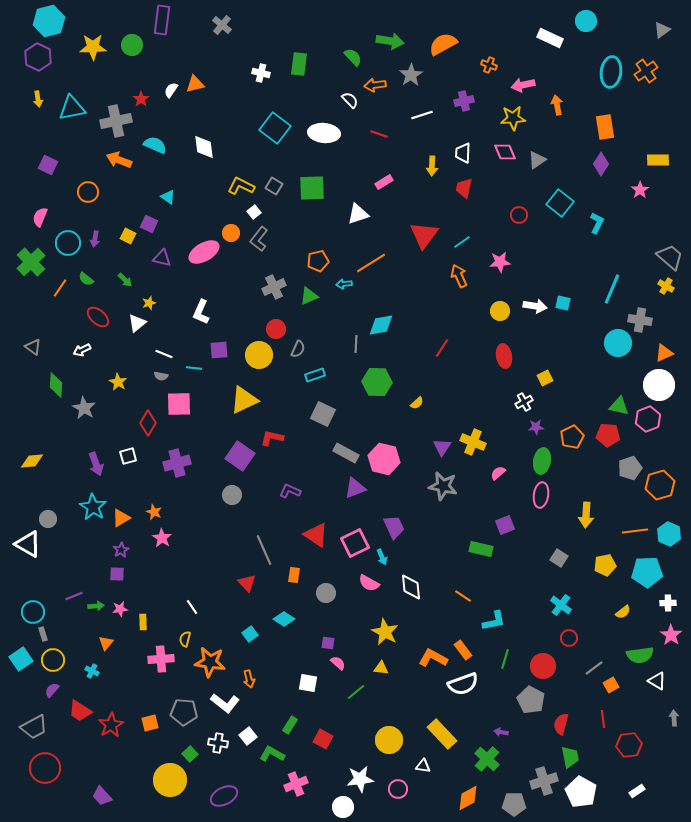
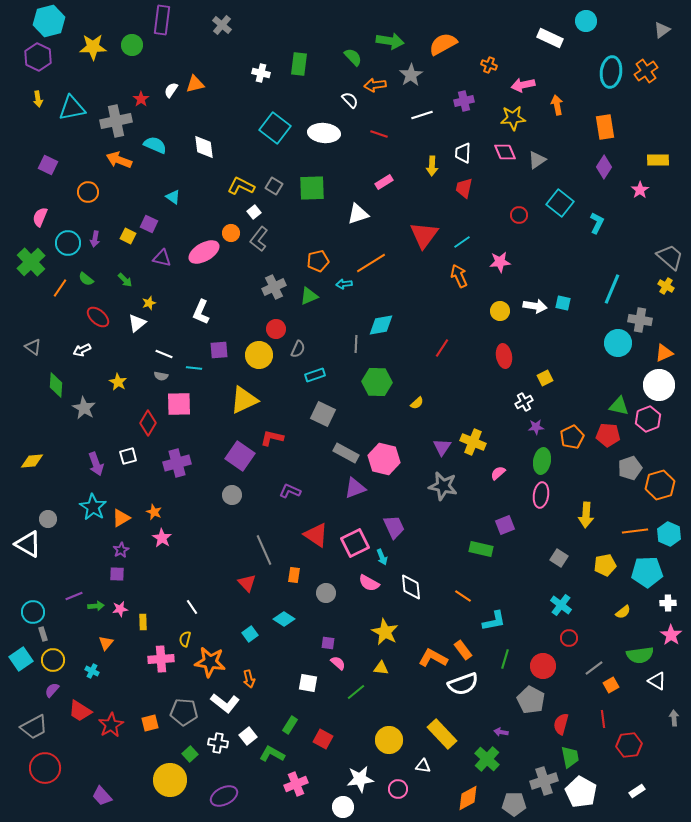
purple diamond at (601, 164): moved 3 px right, 3 px down
cyan triangle at (168, 197): moved 5 px right
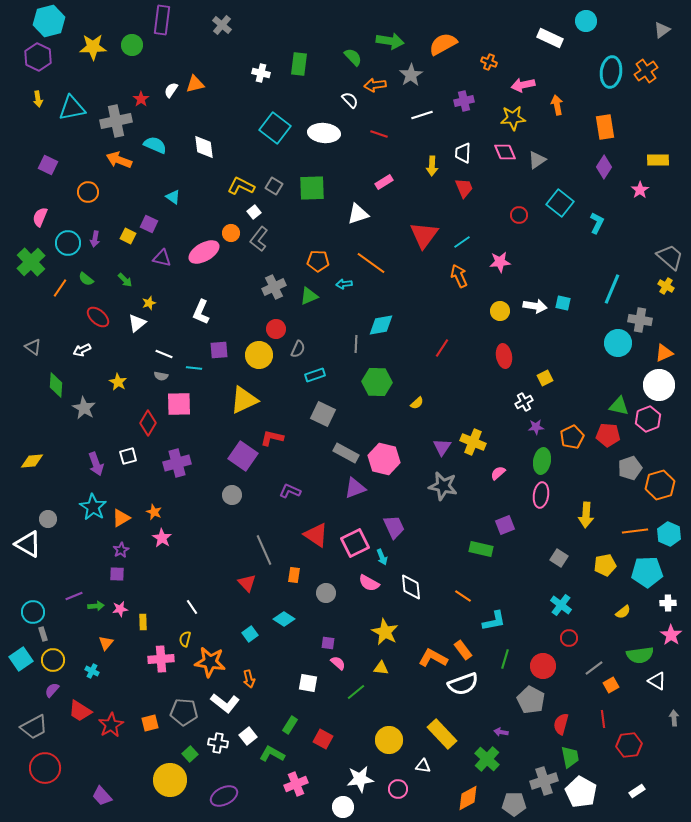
orange cross at (489, 65): moved 3 px up
red trapezoid at (464, 188): rotated 145 degrees clockwise
orange pentagon at (318, 261): rotated 15 degrees clockwise
orange line at (371, 263): rotated 68 degrees clockwise
purple square at (240, 456): moved 3 px right
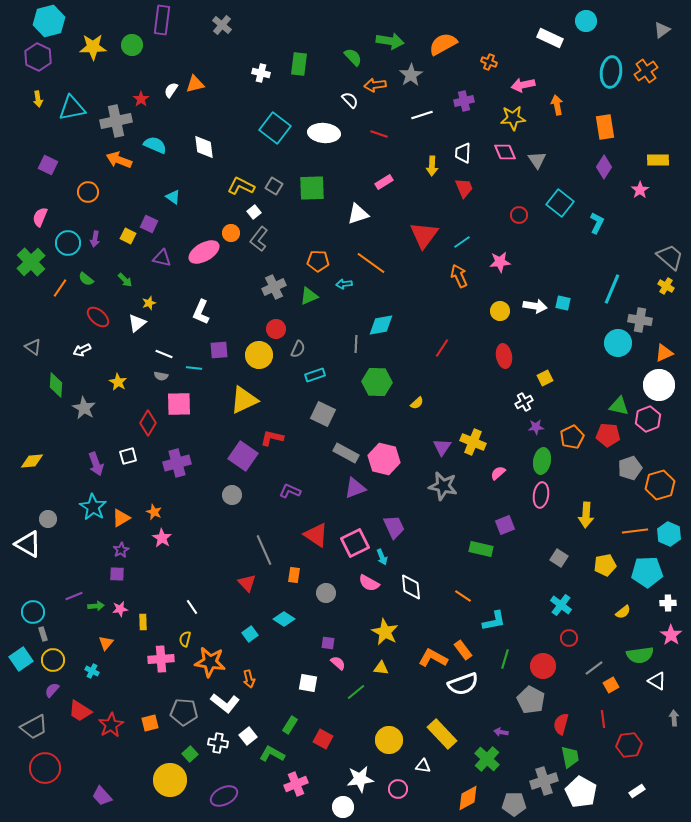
gray triangle at (537, 160): rotated 30 degrees counterclockwise
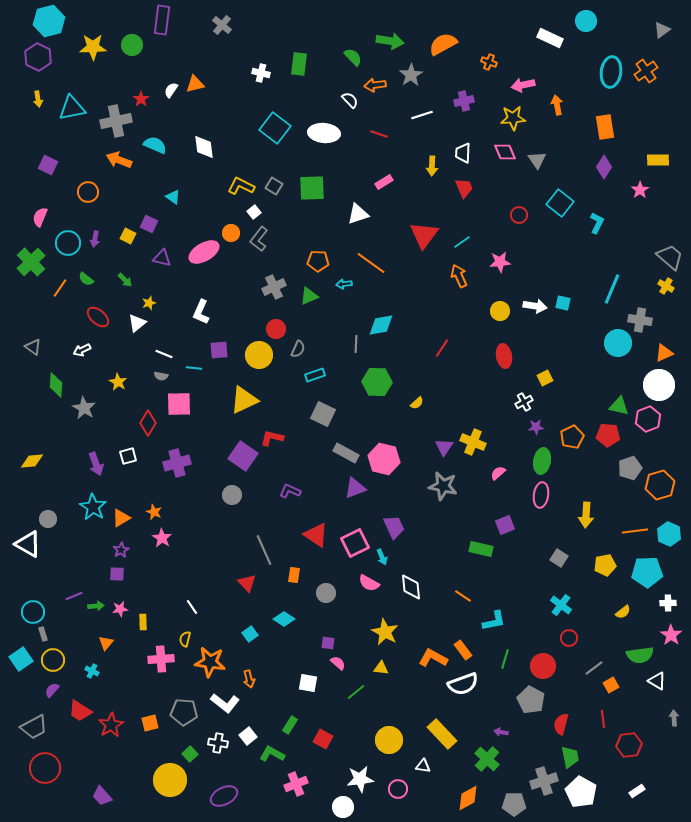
purple triangle at (442, 447): moved 2 px right
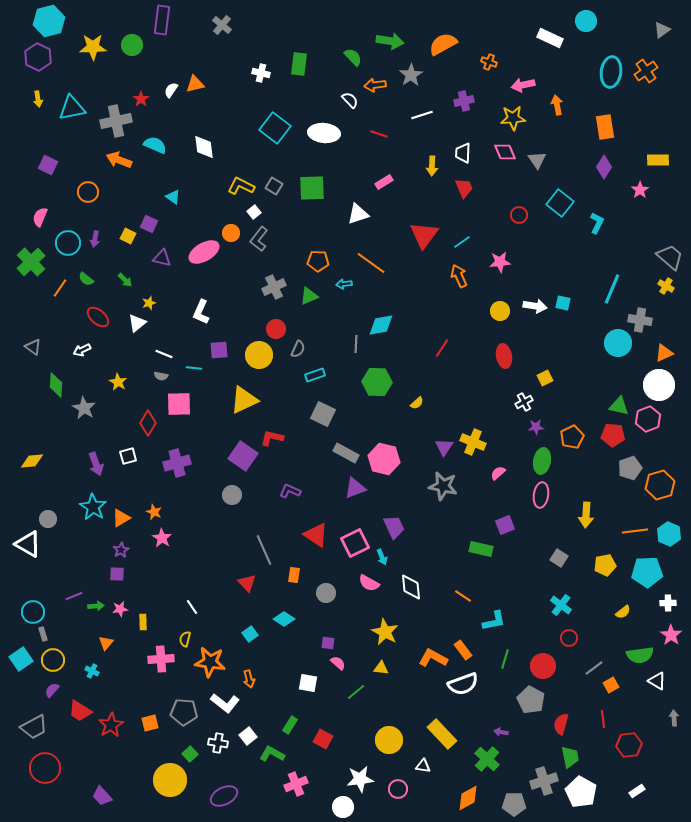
red pentagon at (608, 435): moved 5 px right
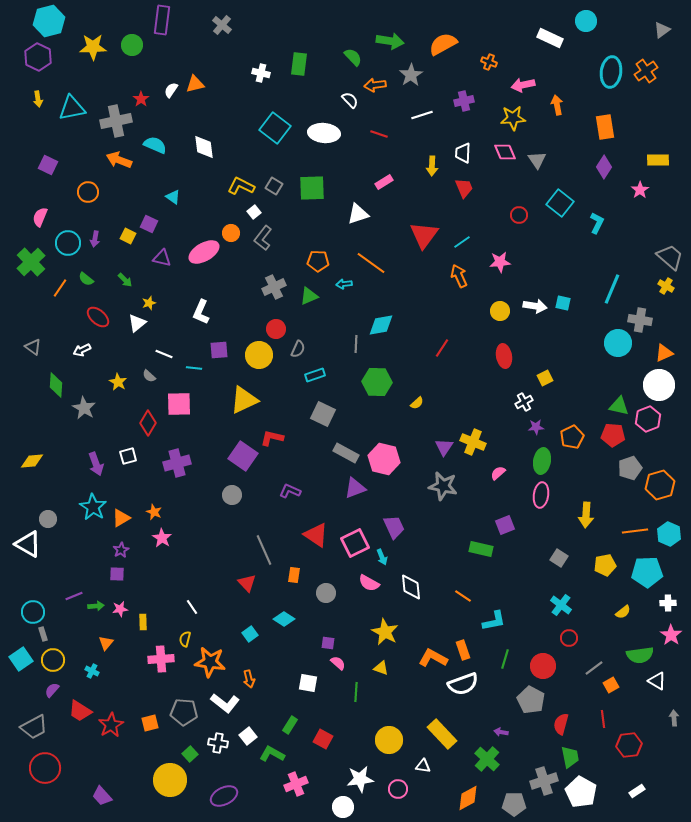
gray L-shape at (259, 239): moved 4 px right, 1 px up
gray semicircle at (161, 376): moved 12 px left; rotated 32 degrees clockwise
orange rectangle at (463, 650): rotated 18 degrees clockwise
yellow triangle at (381, 668): rotated 14 degrees clockwise
green line at (356, 692): rotated 48 degrees counterclockwise
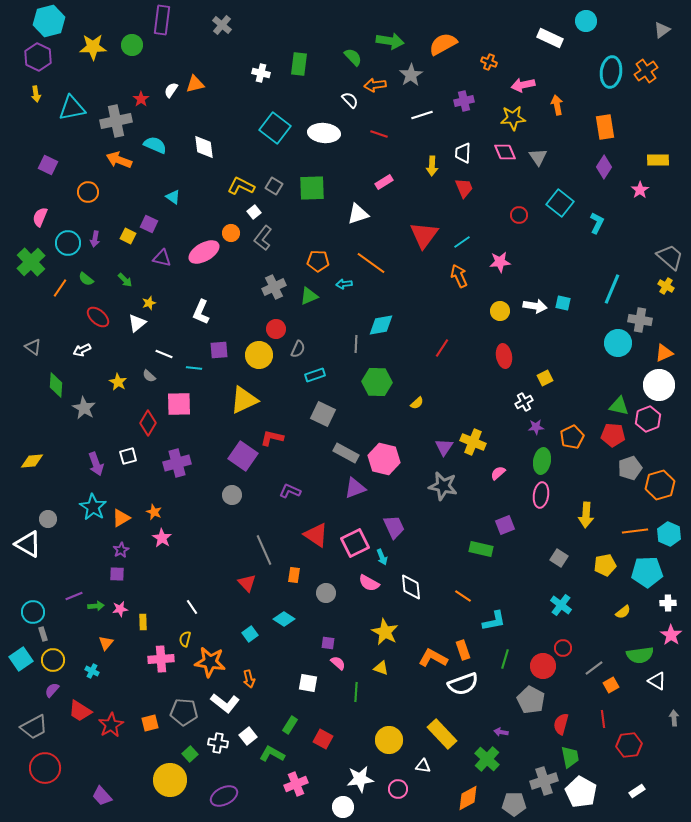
yellow arrow at (38, 99): moved 2 px left, 5 px up
gray triangle at (537, 160): moved 1 px right, 3 px up
red circle at (569, 638): moved 6 px left, 10 px down
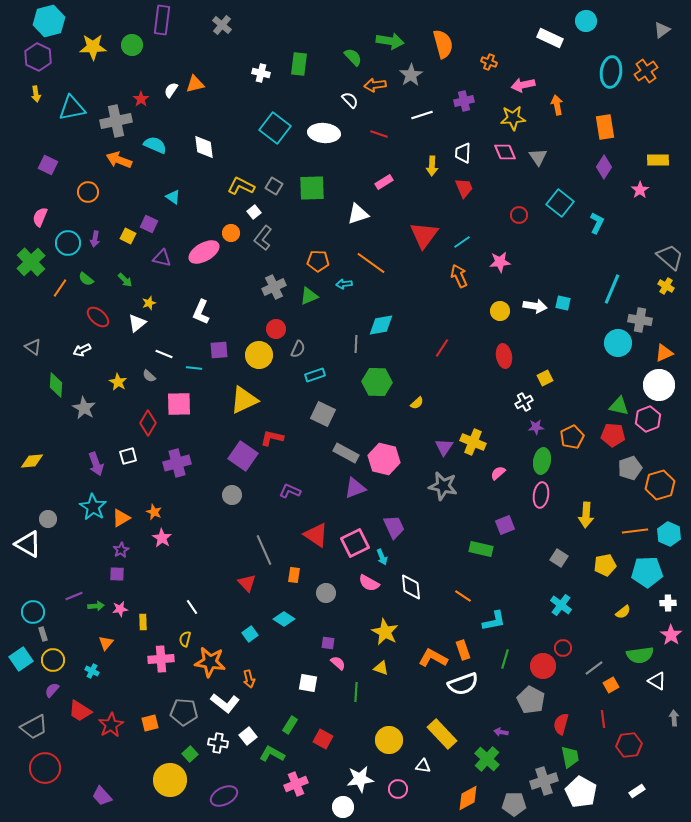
orange semicircle at (443, 44): rotated 104 degrees clockwise
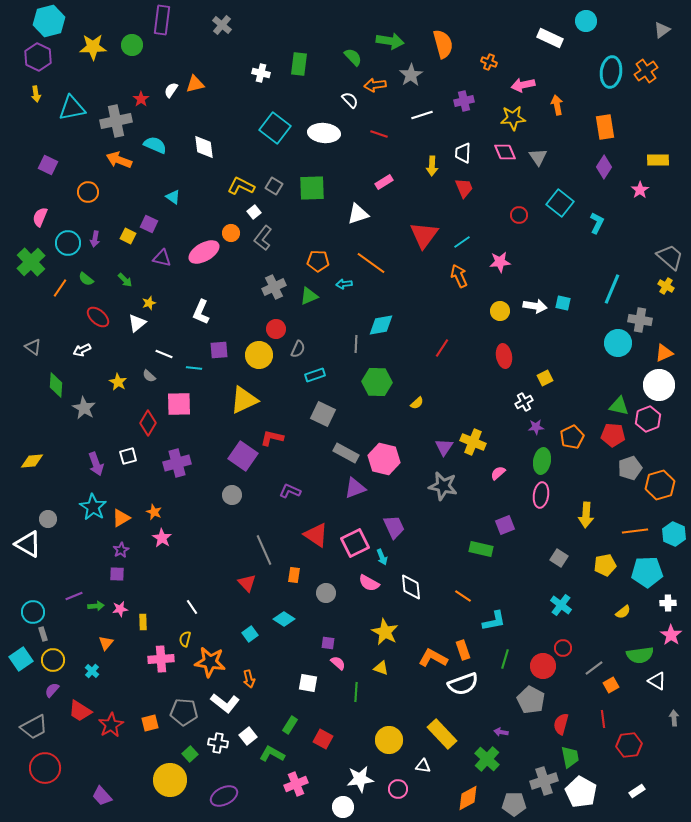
cyan hexagon at (669, 534): moved 5 px right
cyan cross at (92, 671): rotated 16 degrees clockwise
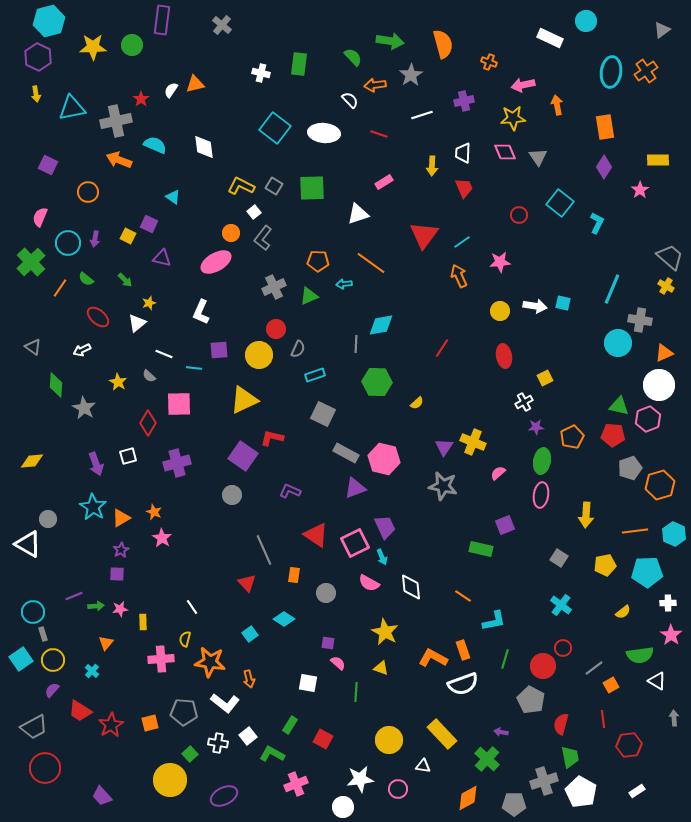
pink ellipse at (204, 252): moved 12 px right, 10 px down
purple trapezoid at (394, 527): moved 9 px left
